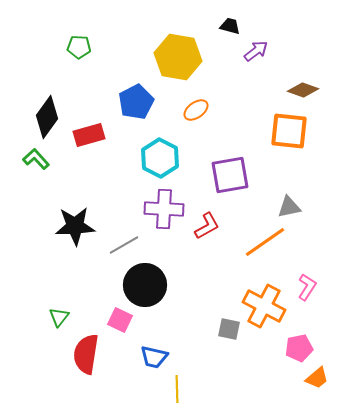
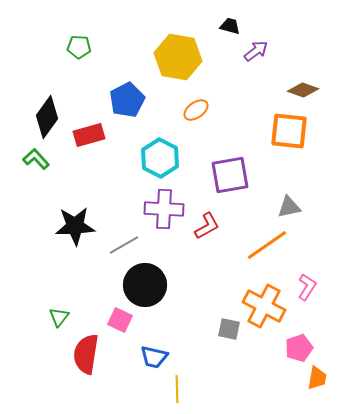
blue pentagon: moved 9 px left, 2 px up
orange line: moved 2 px right, 3 px down
pink pentagon: rotated 8 degrees counterclockwise
orange trapezoid: rotated 40 degrees counterclockwise
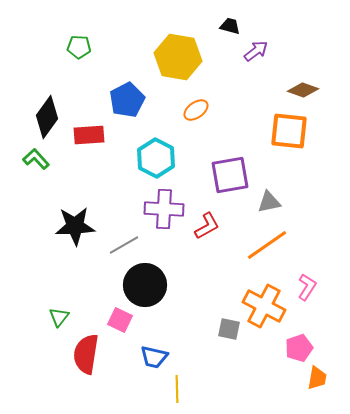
red rectangle: rotated 12 degrees clockwise
cyan hexagon: moved 4 px left
gray triangle: moved 20 px left, 5 px up
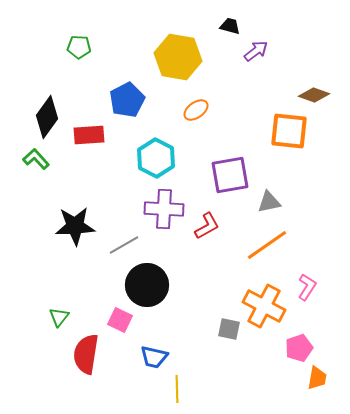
brown diamond: moved 11 px right, 5 px down
black circle: moved 2 px right
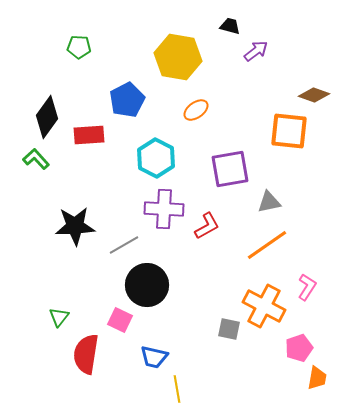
purple square: moved 6 px up
yellow line: rotated 8 degrees counterclockwise
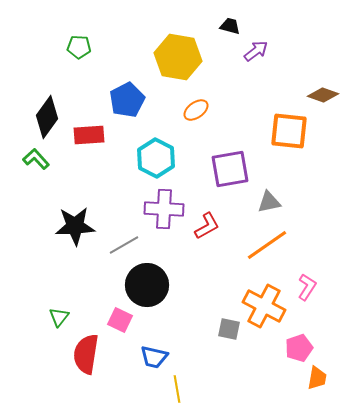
brown diamond: moved 9 px right
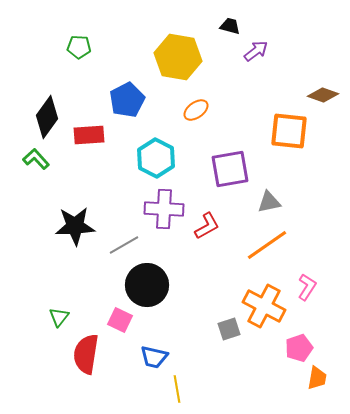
gray square: rotated 30 degrees counterclockwise
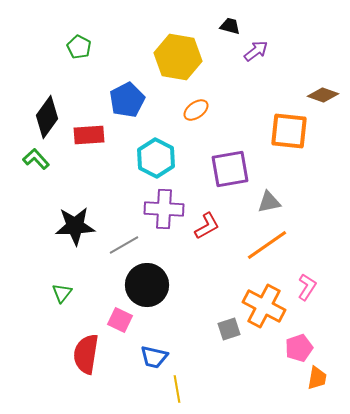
green pentagon: rotated 25 degrees clockwise
green triangle: moved 3 px right, 24 px up
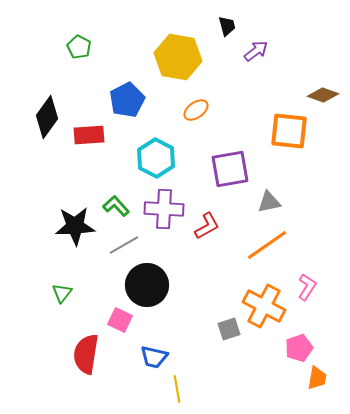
black trapezoid: moved 3 px left; rotated 60 degrees clockwise
green L-shape: moved 80 px right, 47 px down
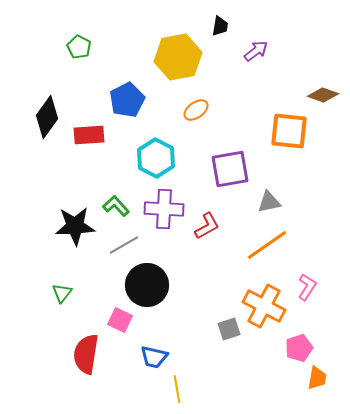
black trapezoid: moved 7 px left; rotated 25 degrees clockwise
yellow hexagon: rotated 21 degrees counterclockwise
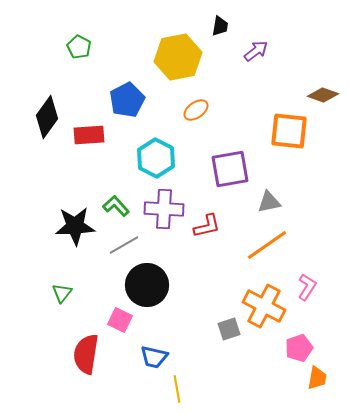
red L-shape: rotated 16 degrees clockwise
